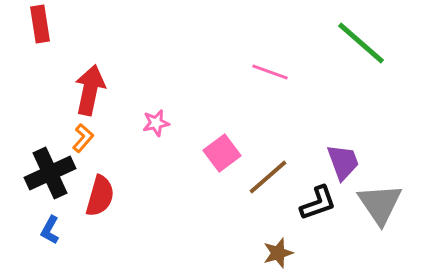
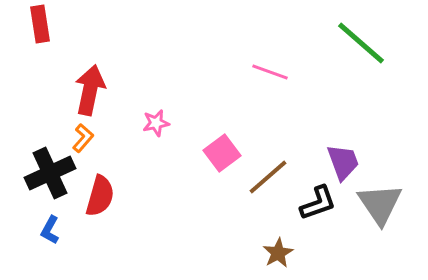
brown star: rotated 12 degrees counterclockwise
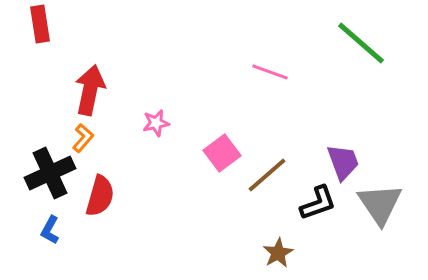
brown line: moved 1 px left, 2 px up
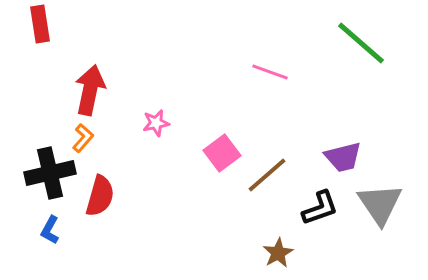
purple trapezoid: moved 5 px up; rotated 96 degrees clockwise
black cross: rotated 12 degrees clockwise
black L-shape: moved 2 px right, 5 px down
